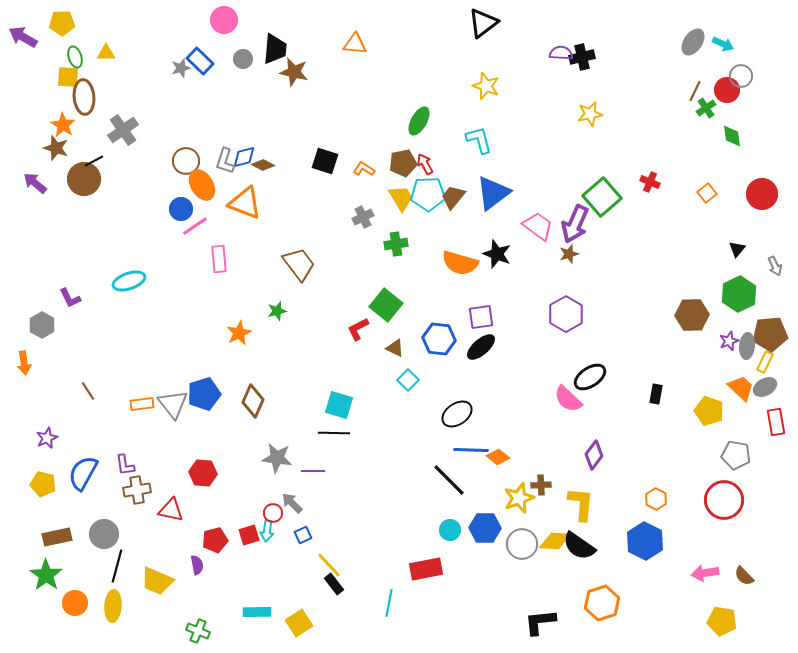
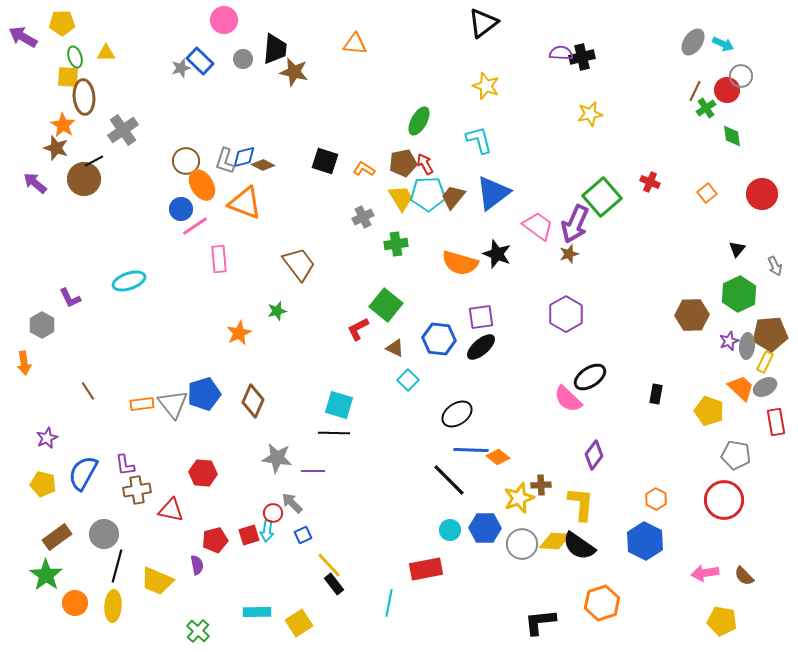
brown rectangle at (57, 537): rotated 24 degrees counterclockwise
green cross at (198, 631): rotated 20 degrees clockwise
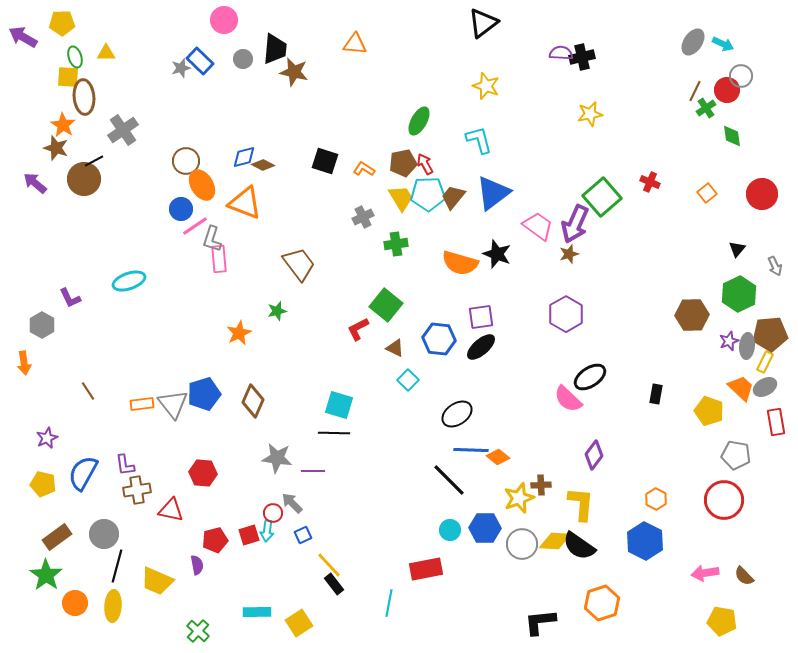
gray L-shape at (225, 161): moved 13 px left, 78 px down
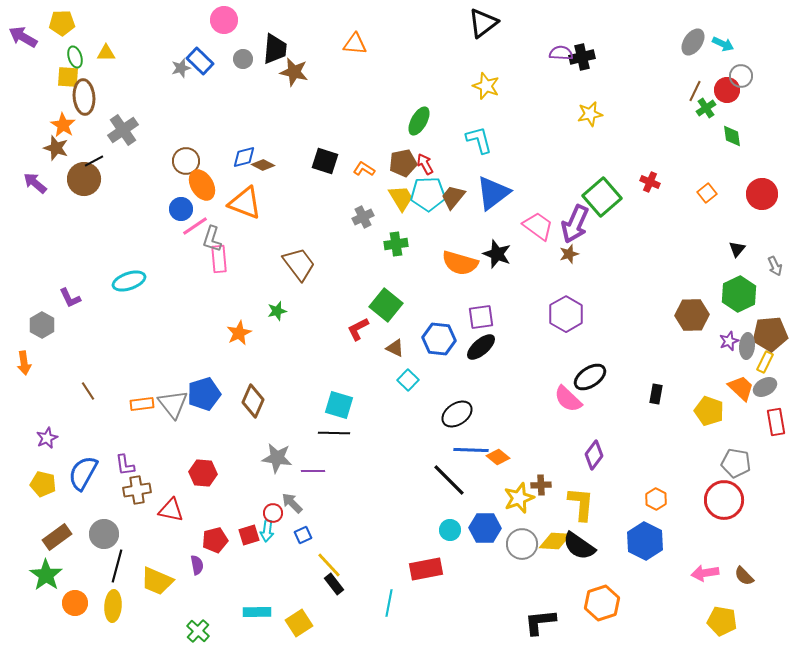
gray pentagon at (736, 455): moved 8 px down
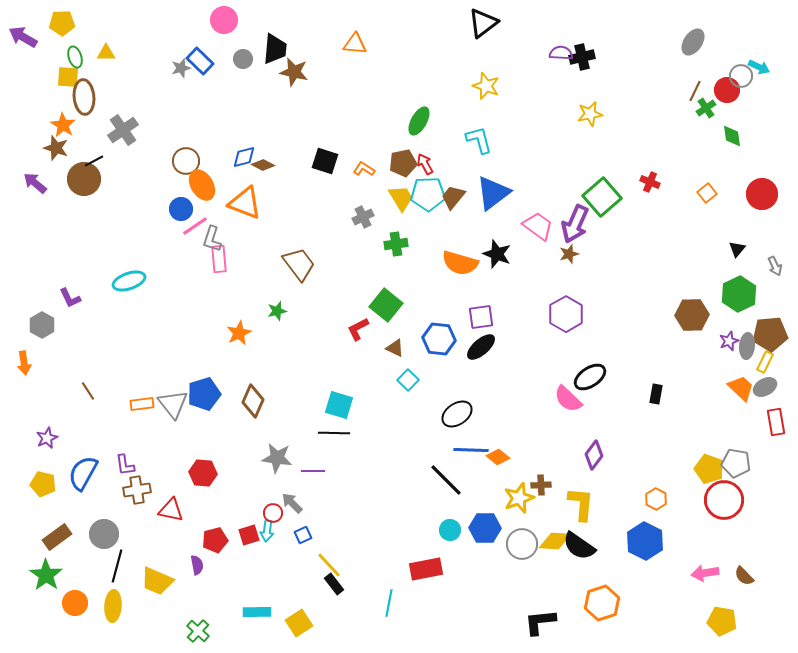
cyan arrow at (723, 44): moved 36 px right, 23 px down
yellow pentagon at (709, 411): moved 58 px down
black line at (449, 480): moved 3 px left
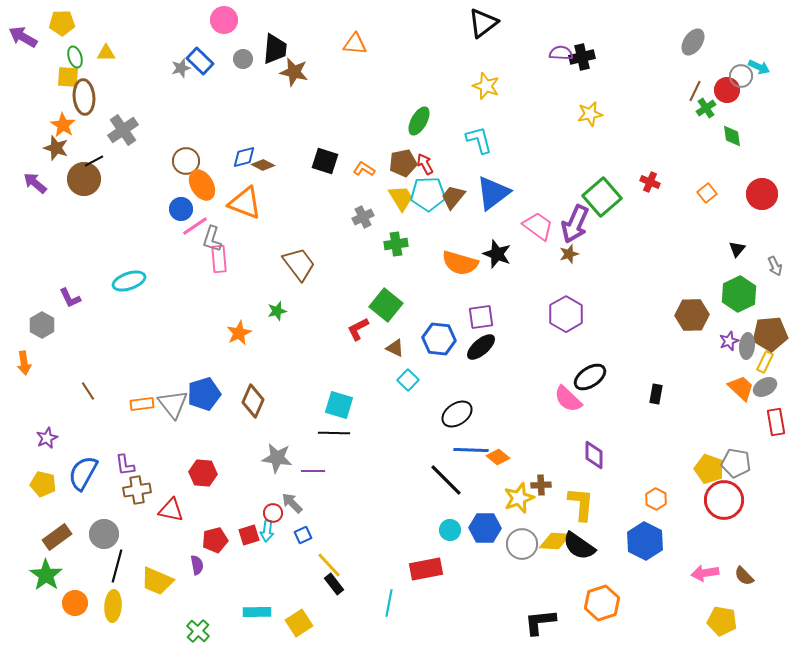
purple diamond at (594, 455): rotated 36 degrees counterclockwise
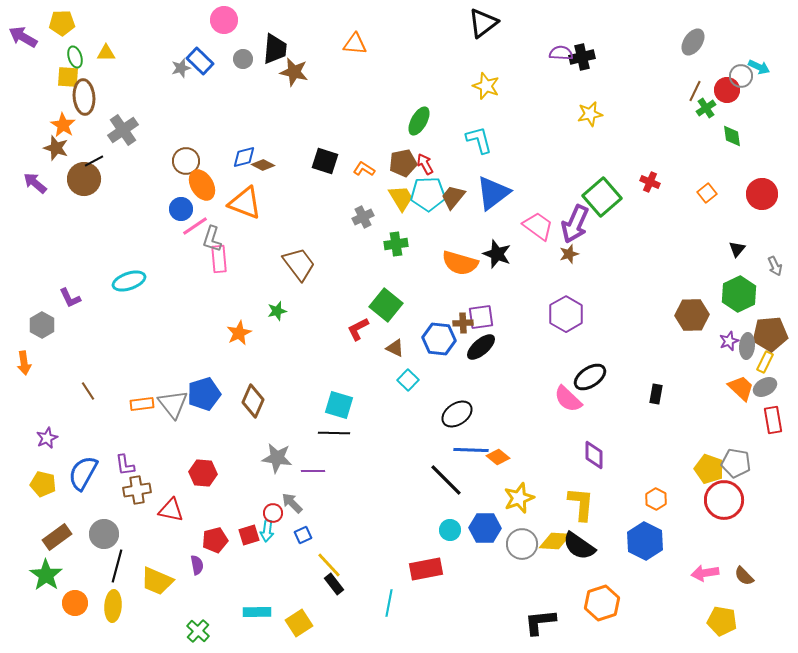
red rectangle at (776, 422): moved 3 px left, 2 px up
brown cross at (541, 485): moved 78 px left, 162 px up
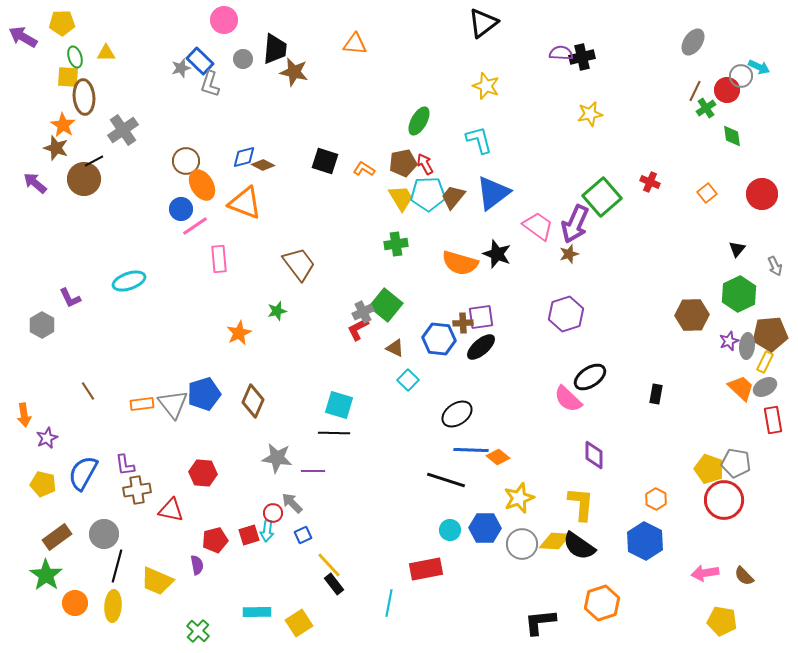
gray cross at (363, 217): moved 95 px down
gray L-shape at (212, 239): moved 2 px left, 155 px up
purple hexagon at (566, 314): rotated 12 degrees clockwise
orange arrow at (24, 363): moved 52 px down
black line at (446, 480): rotated 27 degrees counterclockwise
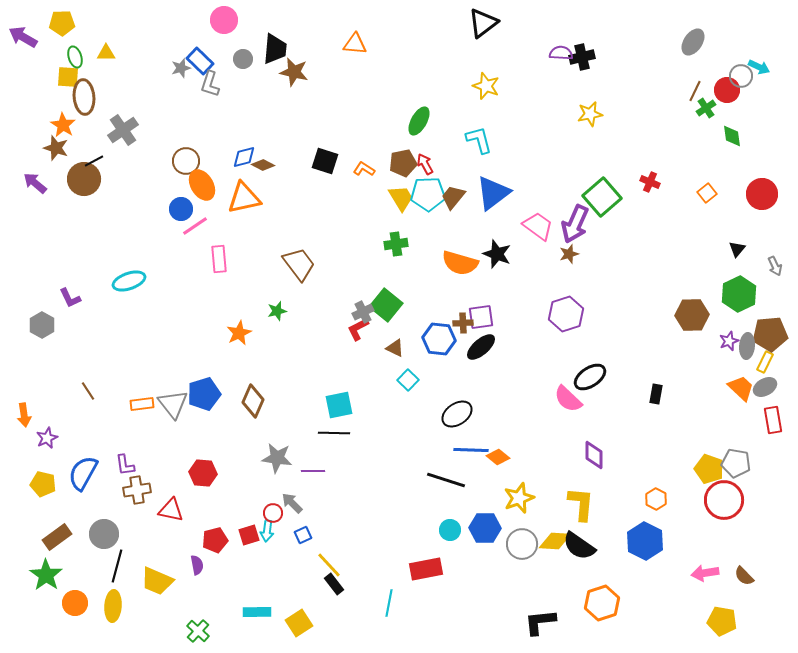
orange triangle at (245, 203): moved 1 px left, 5 px up; rotated 33 degrees counterclockwise
cyan square at (339, 405): rotated 28 degrees counterclockwise
